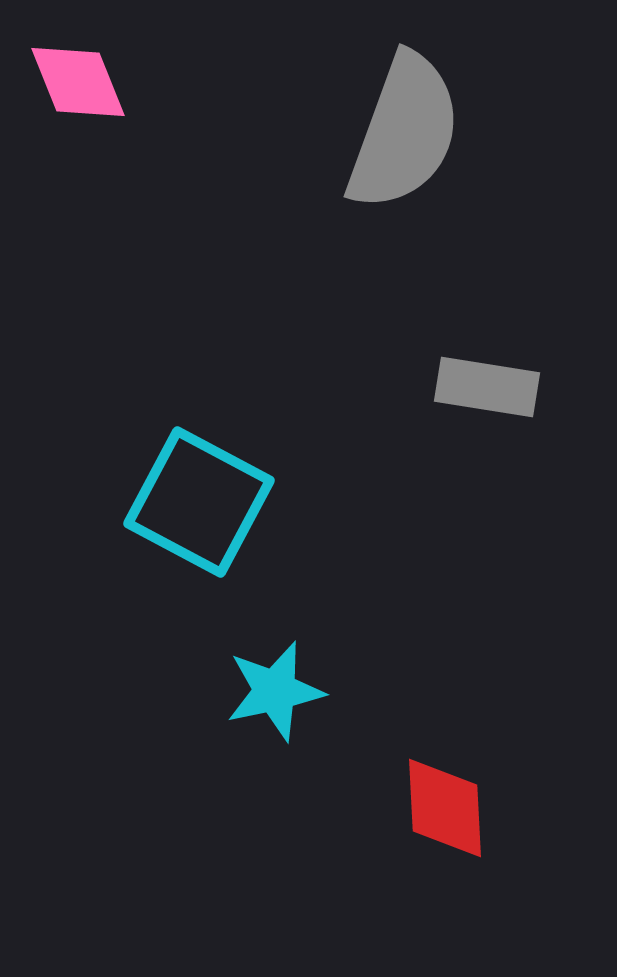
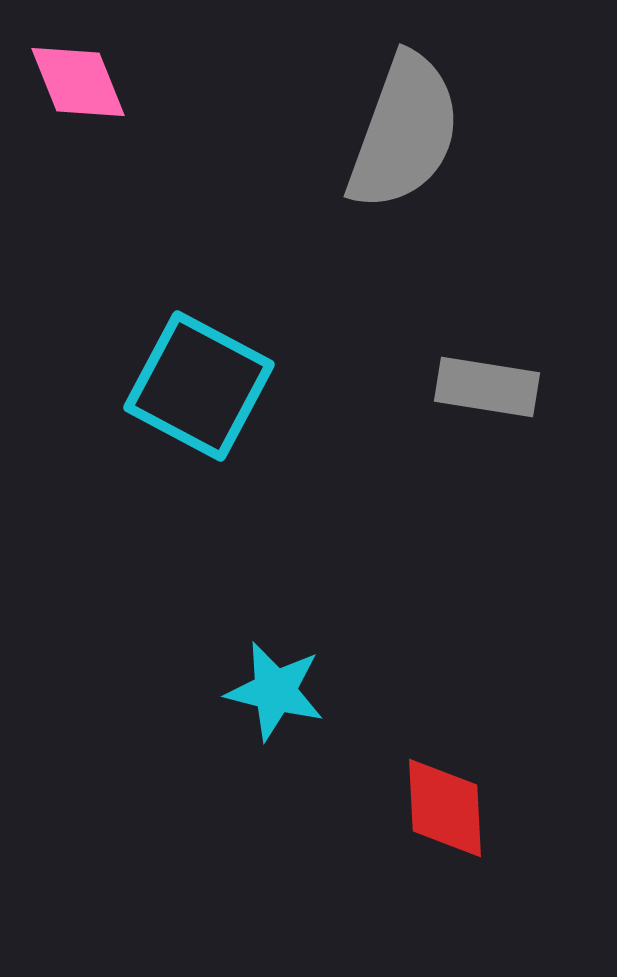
cyan square: moved 116 px up
cyan star: rotated 26 degrees clockwise
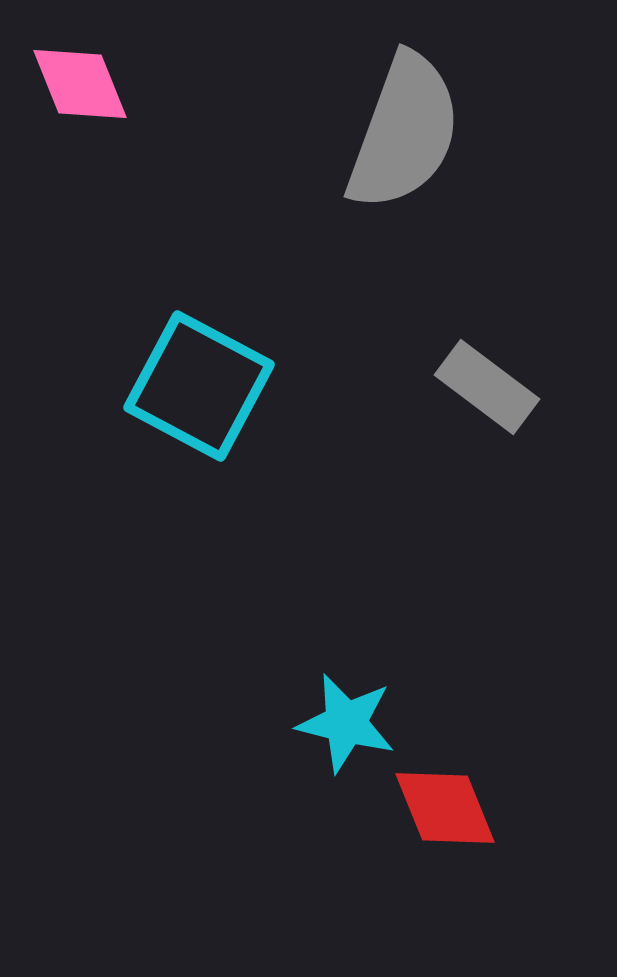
pink diamond: moved 2 px right, 2 px down
gray rectangle: rotated 28 degrees clockwise
cyan star: moved 71 px right, 32 px down
red diamond: rotated 19 degrees counterclockwise
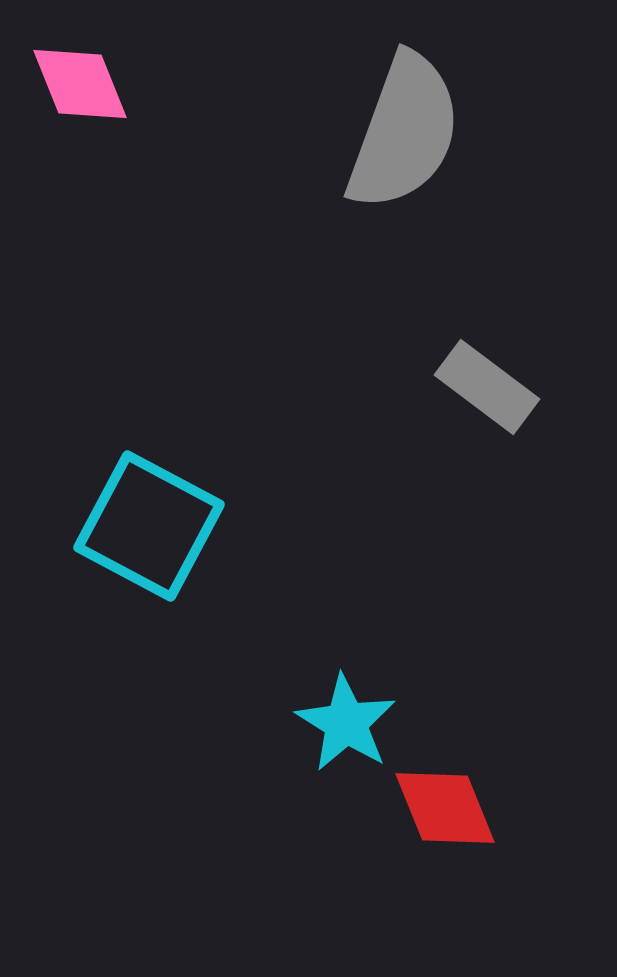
cyan square: moved 50 px left, 140 px down
cyan star: rotated 18 degrees clockwise
